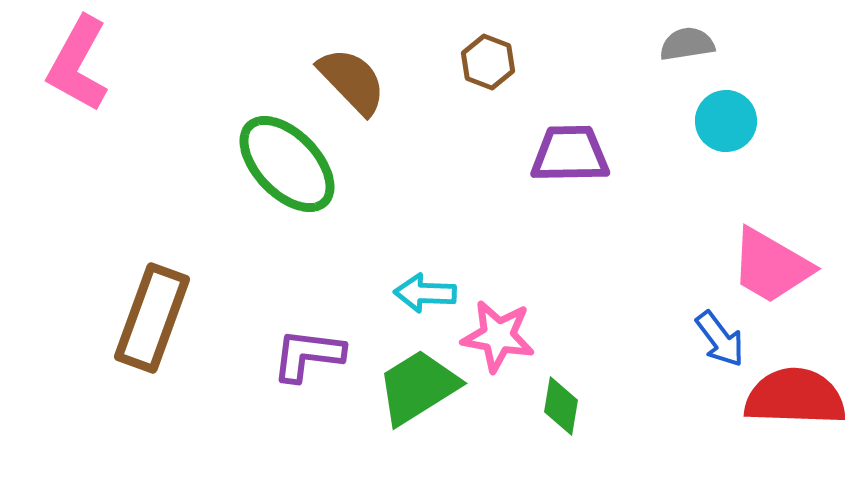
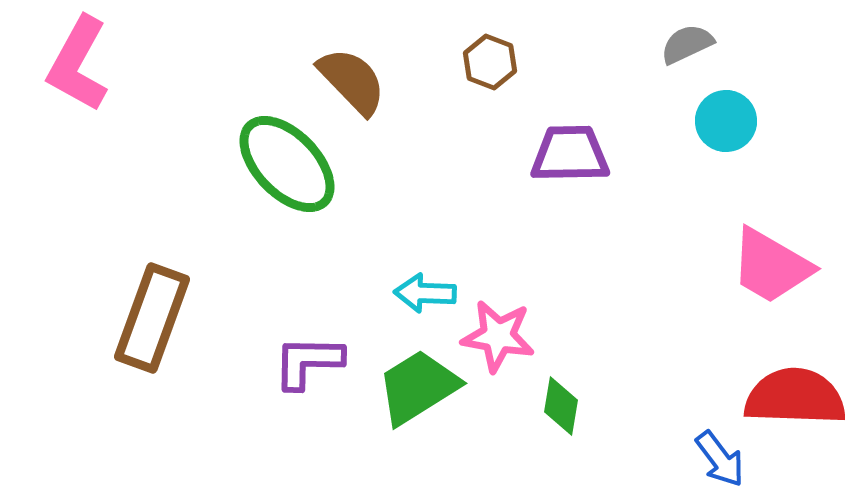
gray semicircle: rotated 16 degrees counterclockwise
brown hexagon: moved 2 px right
blue arrow: moved 120 px down
purple L-shape: moved 7 px down; rotated 6 degrees counterclockwise
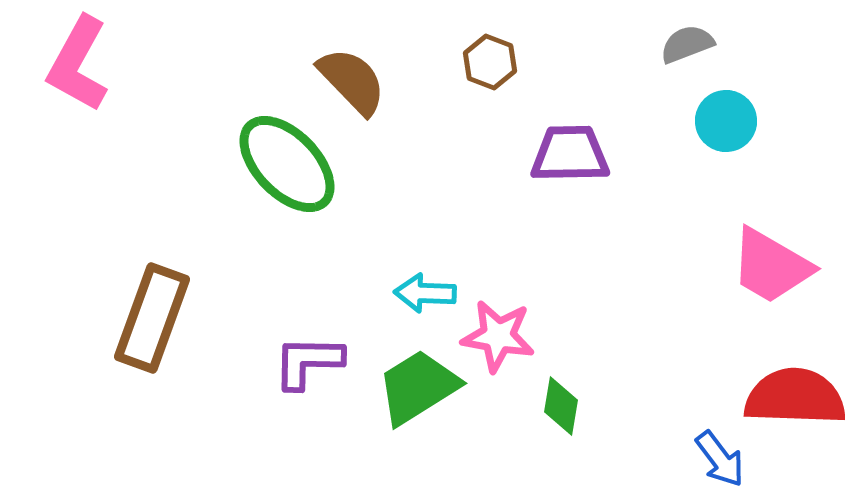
gray semicircle: rotated 4 degrees clockwise
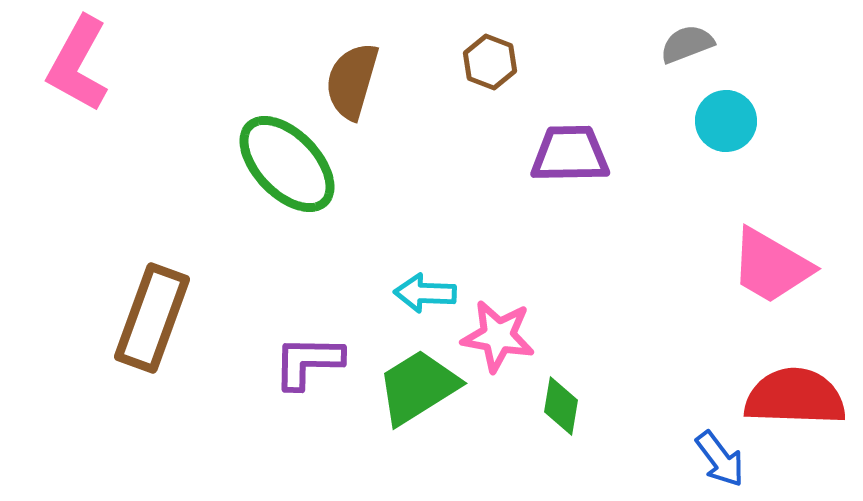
brown semicircle: rotated 120 degrees counterclockwise
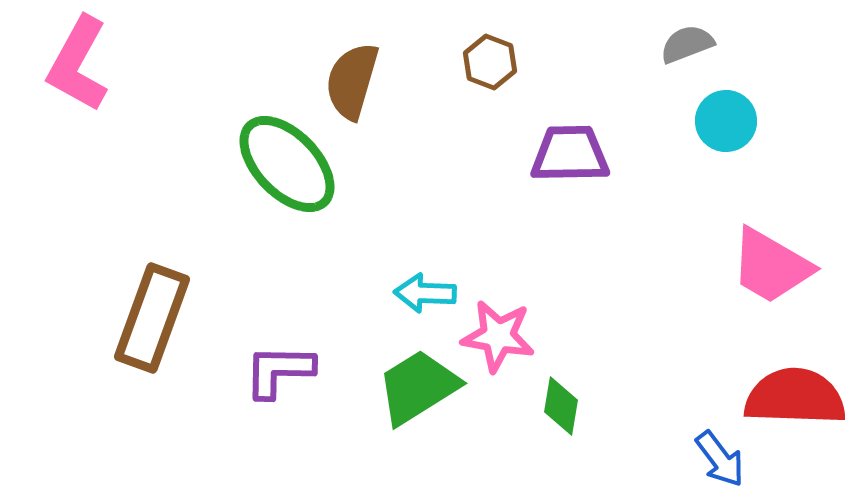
purple L-shape: moved 29 px left, 9 px down
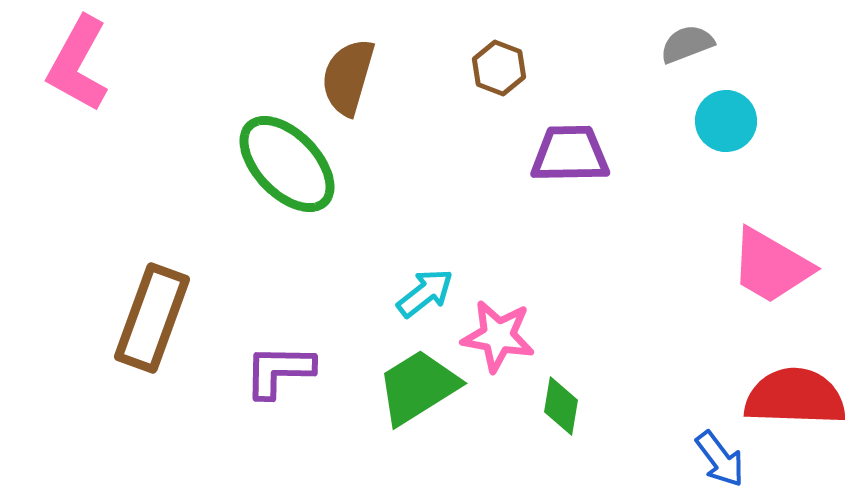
brown hexagon: moved 9 px right, 6 px down
brown semicircle: moved 4 px left, 4 px up
cyan arrow: rotated 140 degrees clockwise
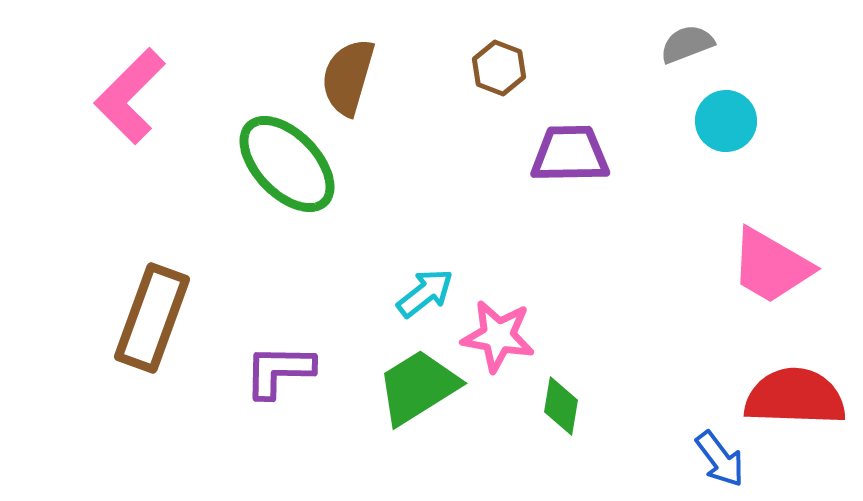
pink L-shape: moved 52 px right, 32 px down; rotated 16 degrees clockwise
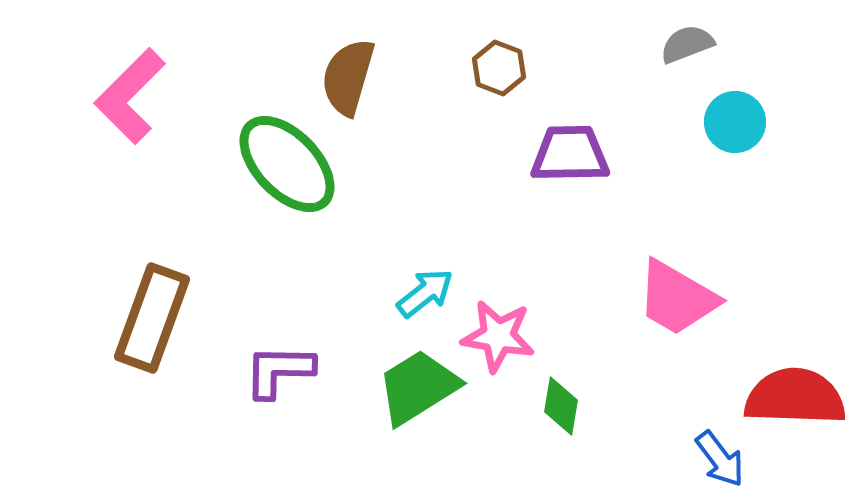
cyan circle: moved 9 px right, 1 px down
pink trapezoid: moved 94 px left, 32 px down
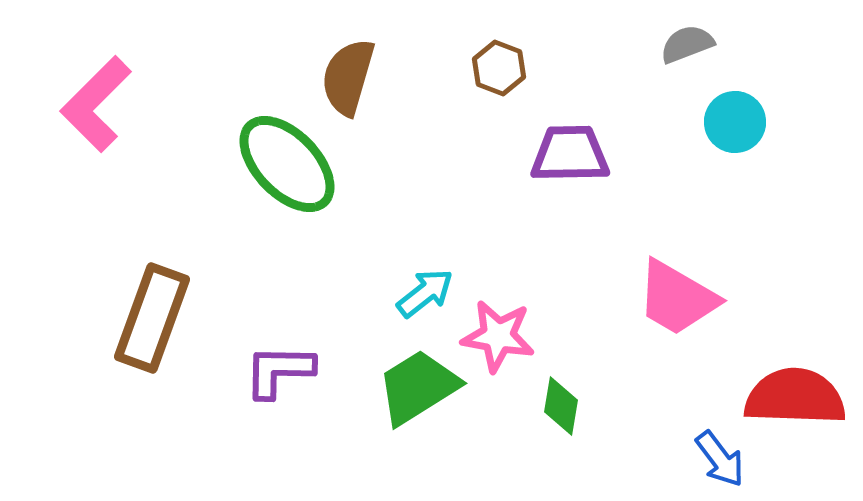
pink L-shape: moved 34 px left, 8 px down
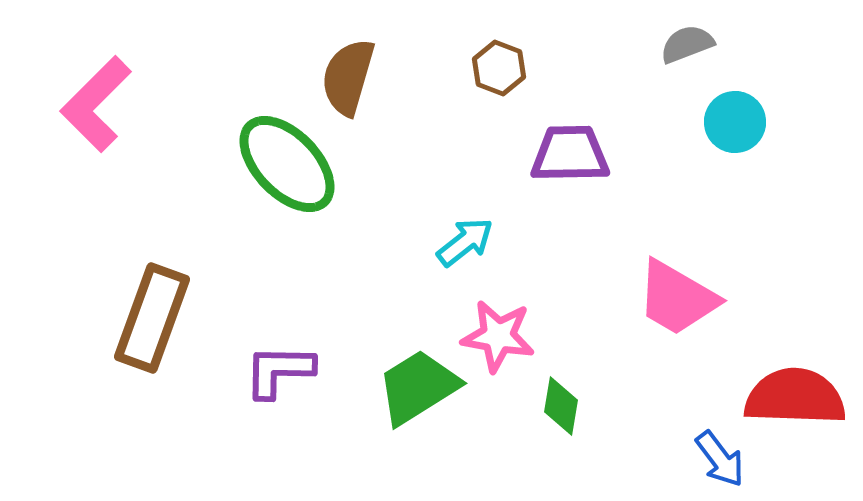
cyan arrow: moved 40 px right, 51 px up
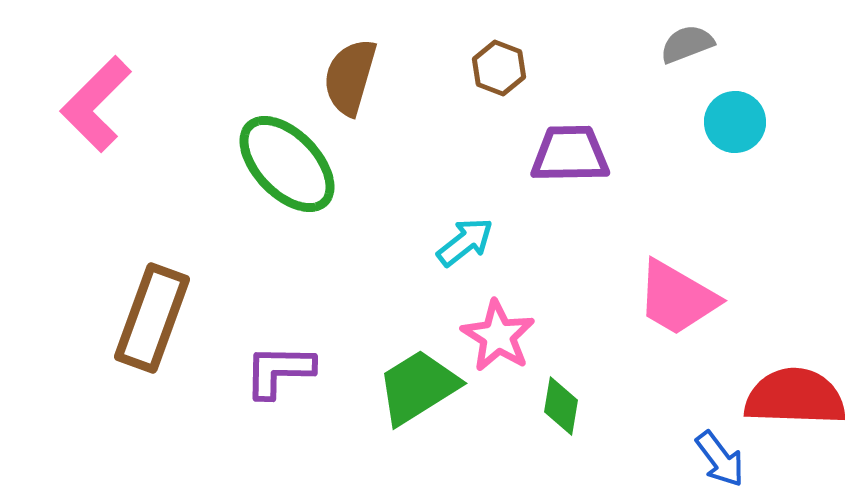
brown semicircle: moved 2 px right
pink star: rotated 22 degrees clockwise
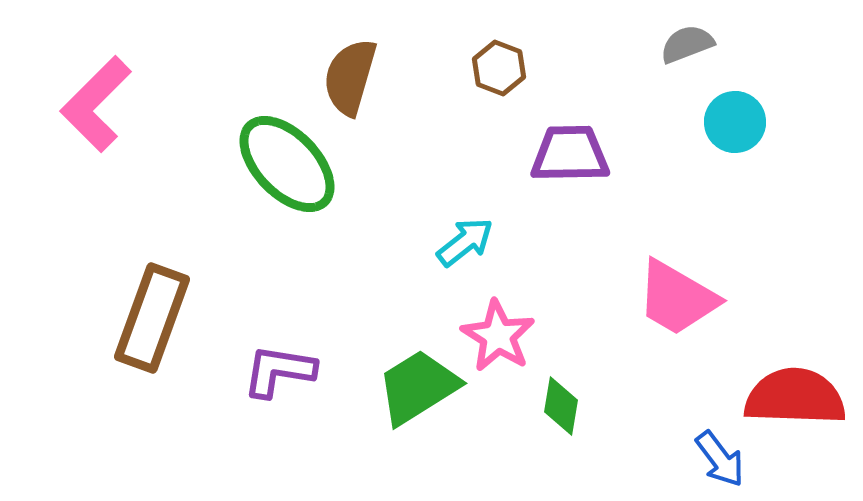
purple L-shape: rotated 8 degrees clockwise
